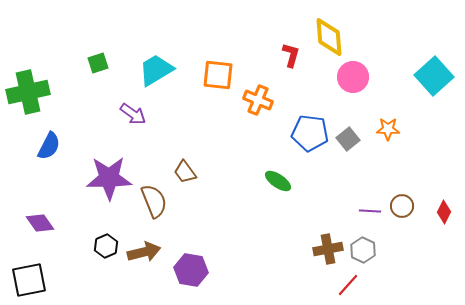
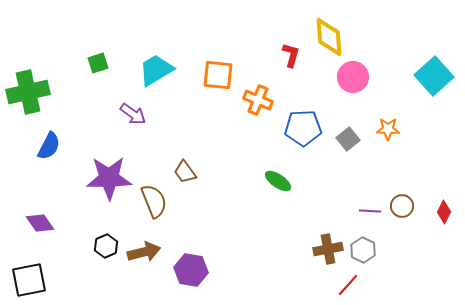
blue pentagon: moved 7 px left, 5 px up; rotated 9 degrees counterclockwise
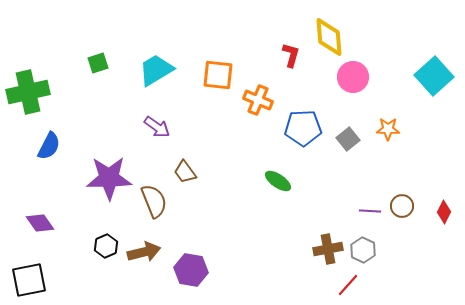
purple arrow: moved 24 px right, 13 px down
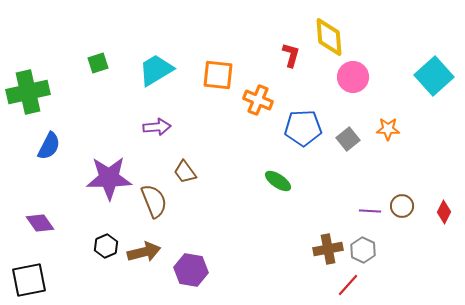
purple arrow: rotated 40 degrees counterclockwise
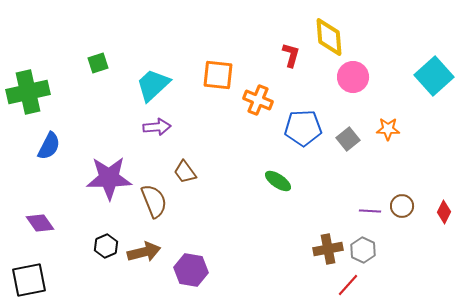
cyan trapezoid: moved 3 px left, 15 px down; rotated 12 degrees counterclockwise
